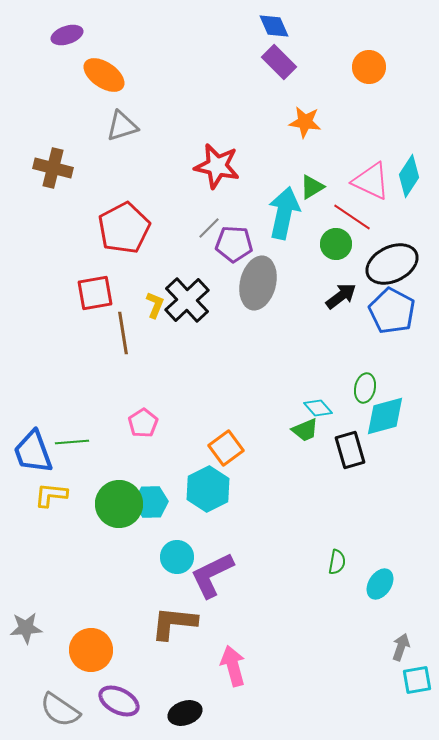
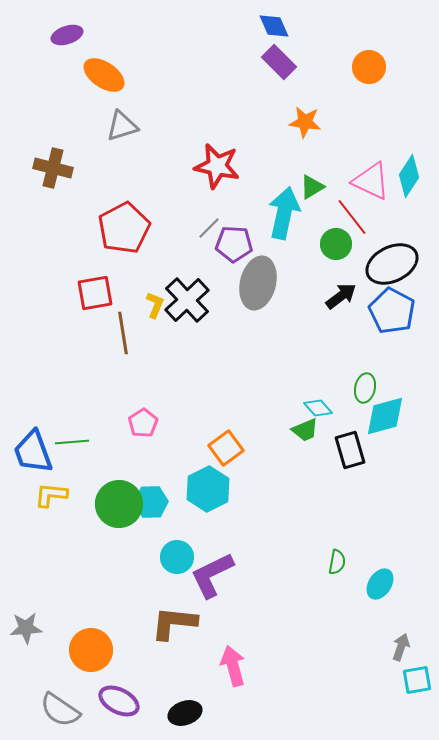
red line at (352, 217): rotated 18 degrees clockwise
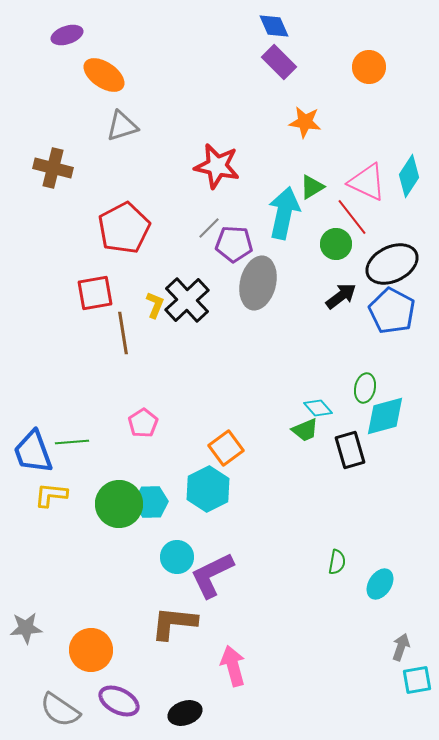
pink triangle at (371, 181): moved 4 px left, 1 px down
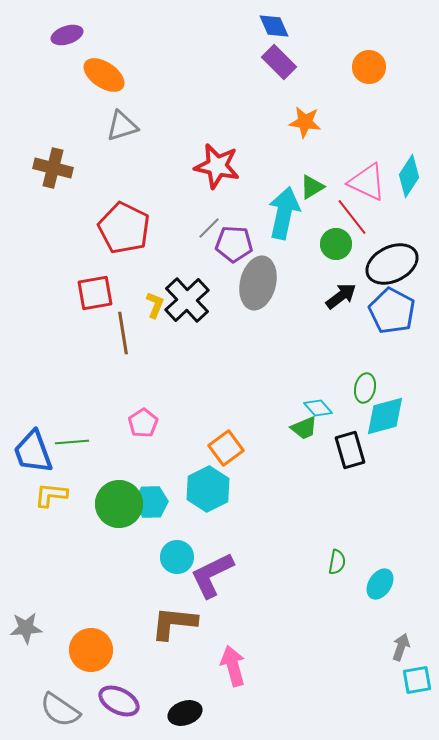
red pentagon at (124, 228): rotated 18 degrees counterclockwise
green trapezoid at (305, 430): moved 1 px left, 2 px up
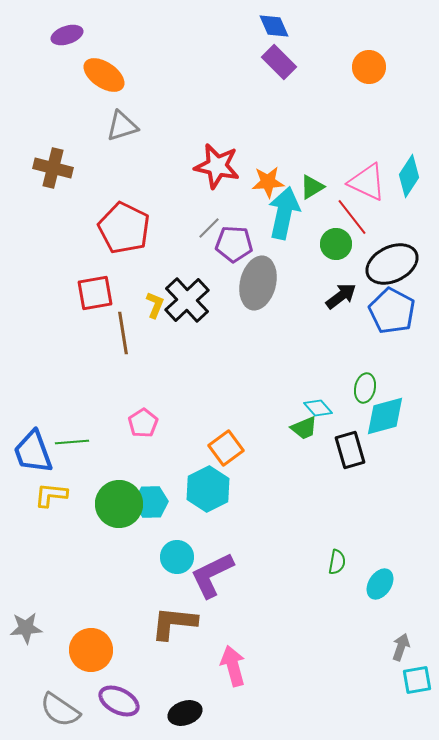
orange star at (305, 122): moved 37 px left, 60 px down; rotated 12 degrees counterclockwise
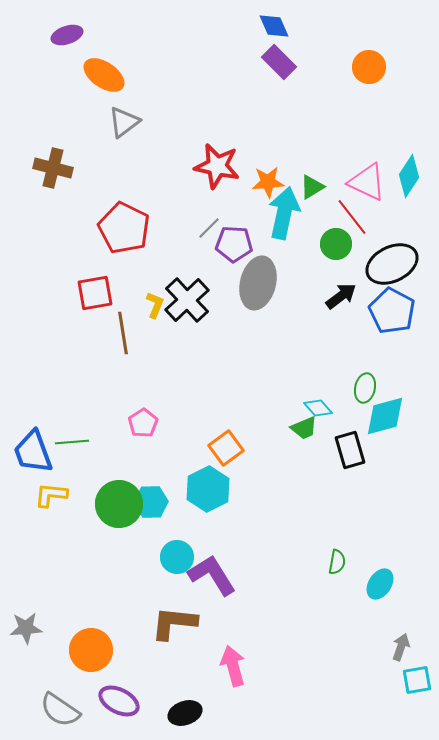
gray triangle at (122, 126): moved 2 px right, 4 px up; rotated 20 degrees counterclockwise
purple L-shape at (212, 575): rotated 84 degrees clockwise
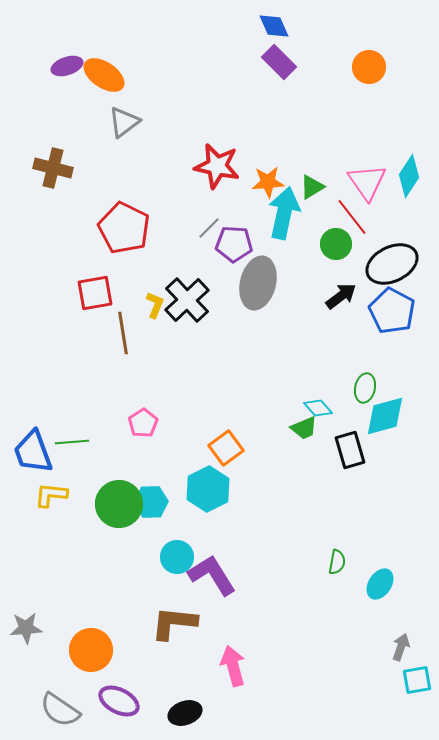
purple ellipse at (67, 35): moved 31 px down
pink triangle at (367, 182): rotated 30 degrees clockwise
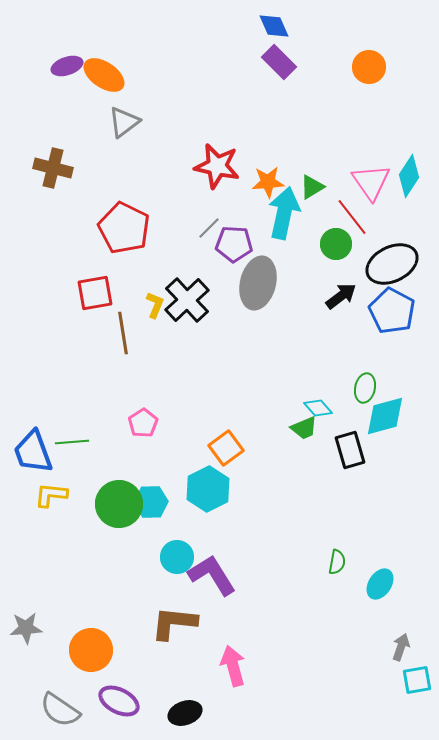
pink triangle at (367, 182): moved 4 px right
